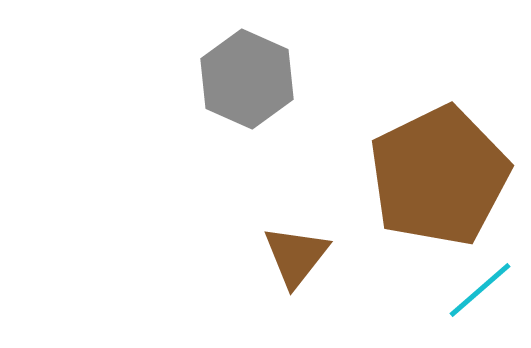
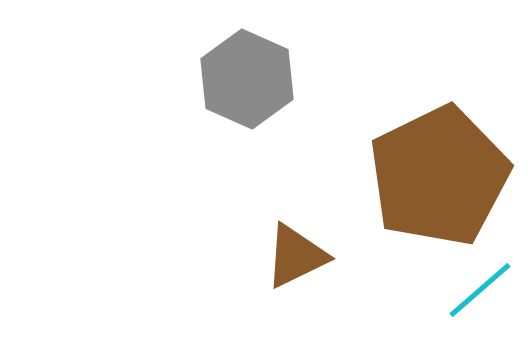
brown triangle: rotated 26 degrees clockwise
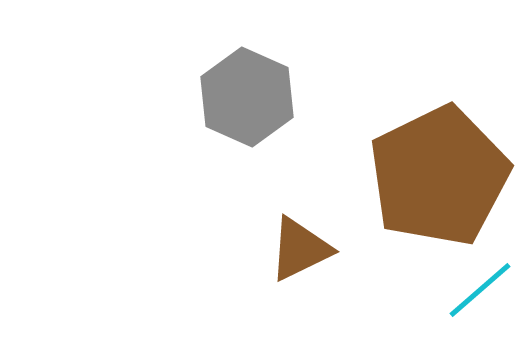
gray hexagon: moved 18 px down
brown triangle: moved 4 px right, 7 px up
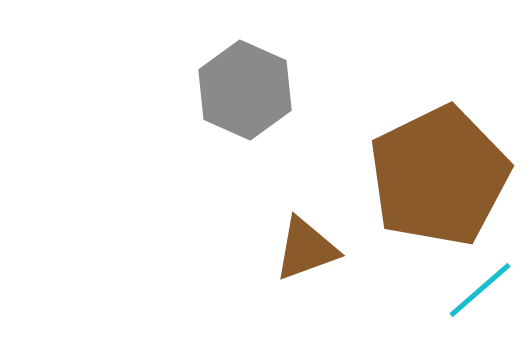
gray hexagon: moved 2 px left, 7 px up
brown triangle: moved 6 px right; rotated 6 degrees clockwise
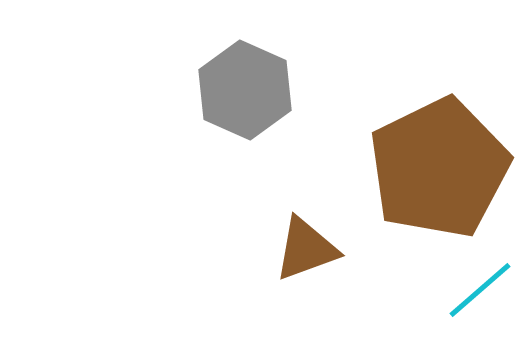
brown pentagon: moved 8 px up
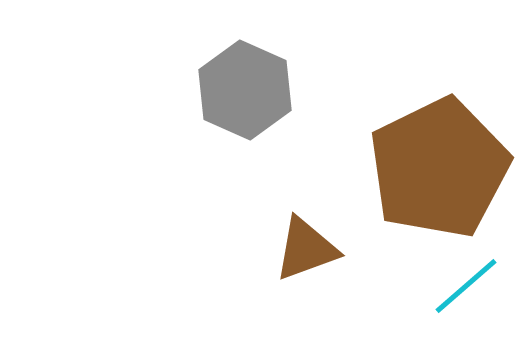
cyan line: moved 14 px left, 4 px up
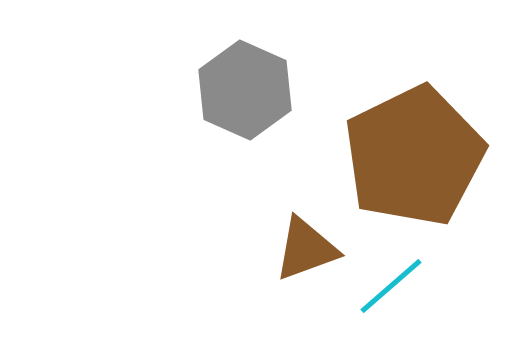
brown pentagon: moved 25 px left, 12 px up
cyan line: moved 75 px left
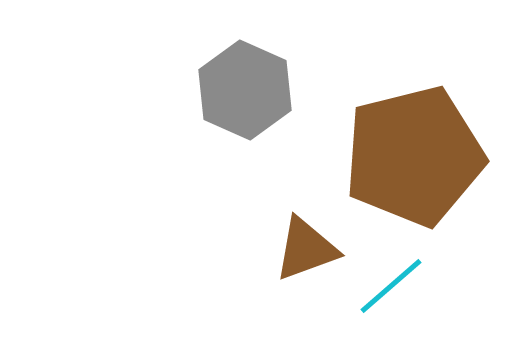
brown pentagon: rotated 12 degrees clockwise
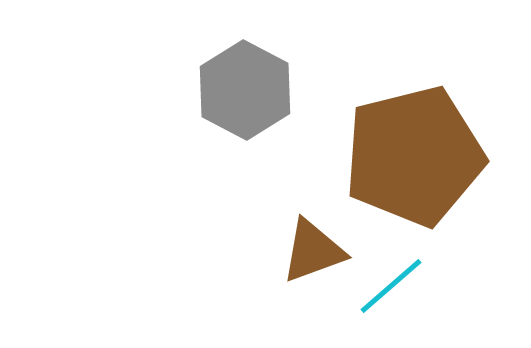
gray hexagon: rotated 4 degrees clockwise
brown triangle: moved 7 px right, 2 px down
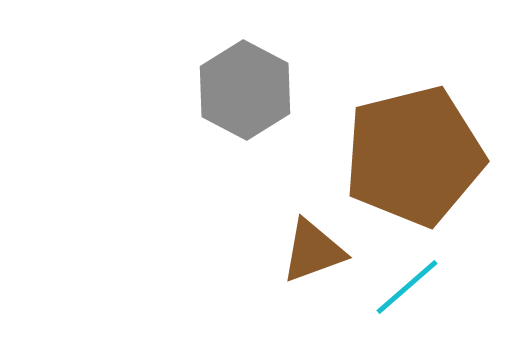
cyan line: moved 16 px right, 1 px down
